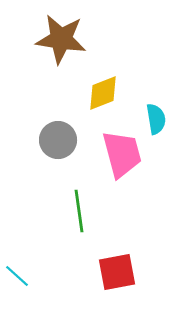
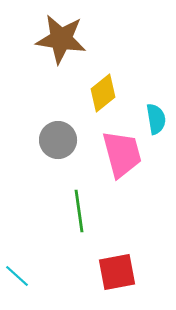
yellow diamond: rotated 18 degrees counterclockwise
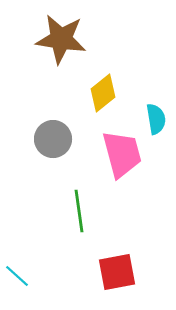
gray circle: moved 5 px left, 1 px up
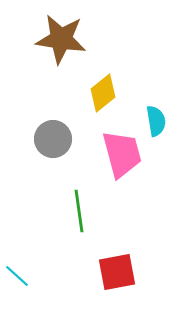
cyan semicircle: moved 2 px down
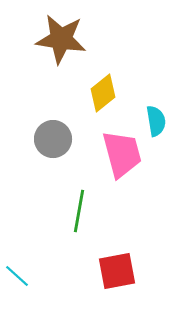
green line: rotated 18 degrees clockwise
red square: moved 1 px up
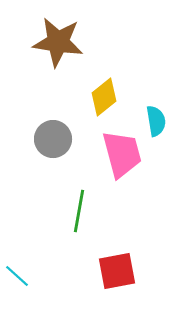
brown star: moved 3 px left, 3 px down
yellow diamond: moved 1 px right, 4 px down
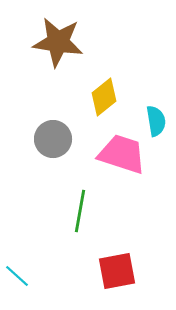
pink trapezoid: rotated 57 degrees counterclockwise
green line: moved 1 px right
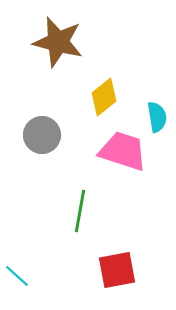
brown star: rotated 6 degrees clockwise
cyan semicircle: moved 1 px right, 4 px up
gray circle: moved 11 px left, 4 px up
pink trapezoid: moved 1 px right, 3 px up
red square: moved 1 px up
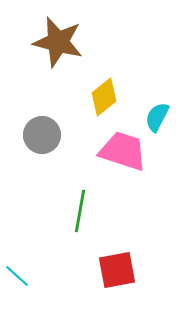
cyan semicircle: rotated 144 degrees counterclockwise
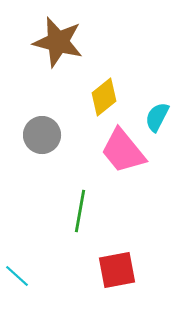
pink trapezoid: rotated 147 degrees counterclockwise
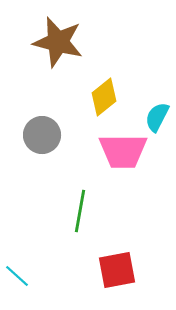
pink trapezoid: rotated 51 degrees counterclockwise
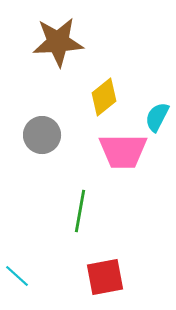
brown star: rotated 18 degrees counterclockwise
red square: moved 12 px left, 7 px down
